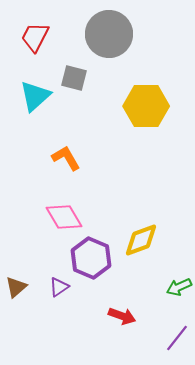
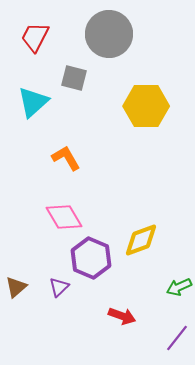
cyan triangle: moved 2 px left, 6 px down
purple triangle: rotated 10 degrees counterclockwise
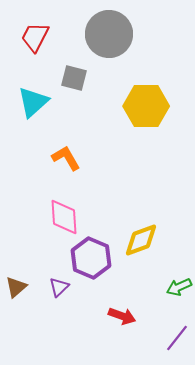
pink diamond: rotated 27 degrees clockwise
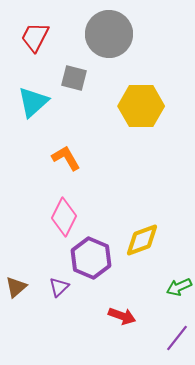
yellow hexagon: moved 5 px left
pink diamond: rotated 30 degrees clockwise
yellow diamond: moved 1 px right
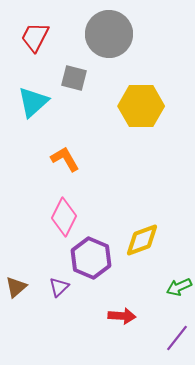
orange L-shape: moved 1 px left, 1 px down
red arrow: rotated 16 degrees counterclockwise
